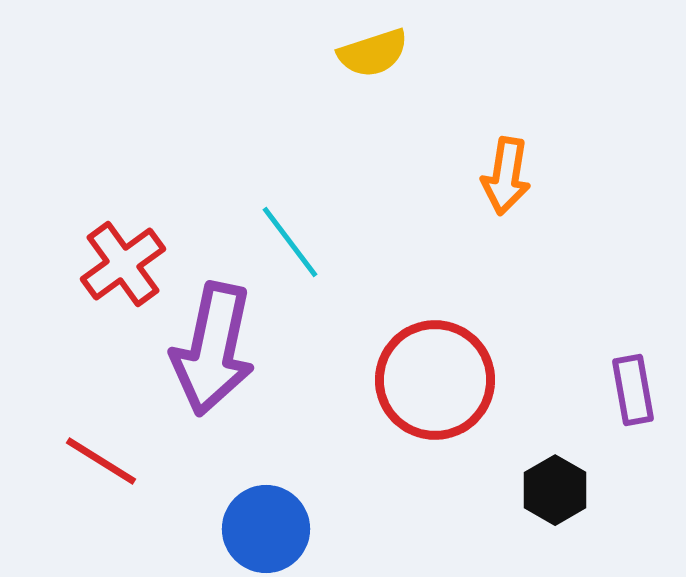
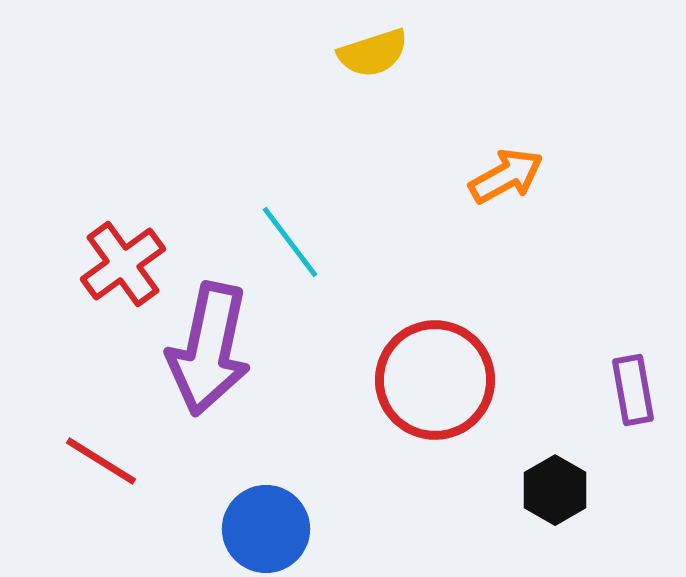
orange arrow: rotated 128 degrees counterclockwise
purple arrow: moved 4 px left
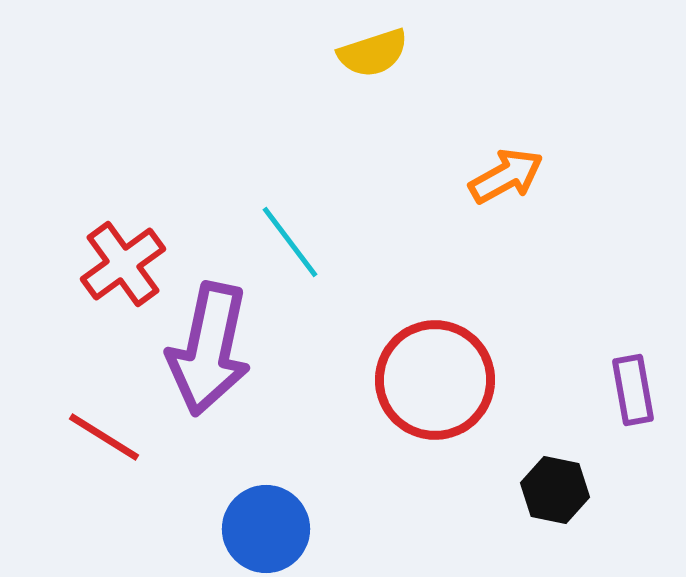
red line: moved 3 px right, 24 px up
black hexagon: rotated 18 degrees counterclockwise
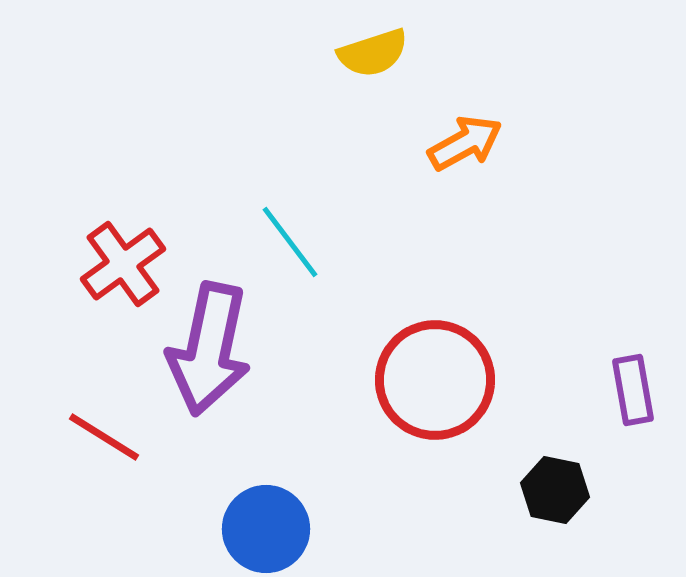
orange arrow: moved 41 px left, 33 px up
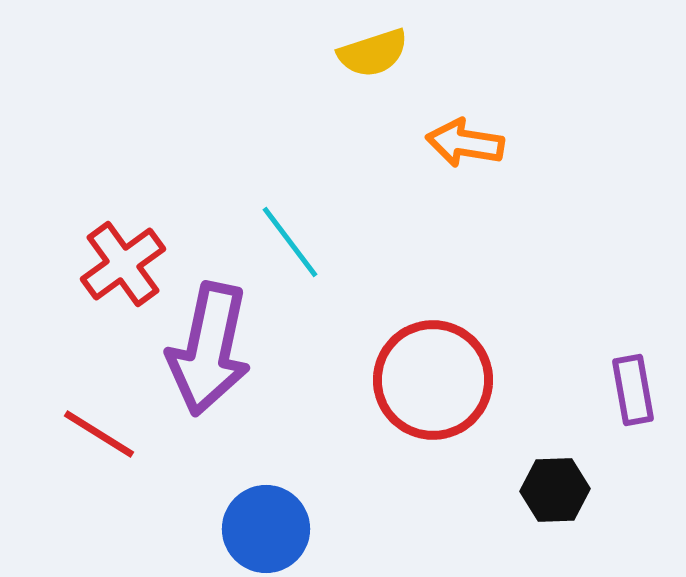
orange arrow: rotated 142 degrees counterclockwise
red circle: moved 2 px left
red line: moved 5 px left, 3 px up
black hexagon: rotated 14 degrees counterclockwise
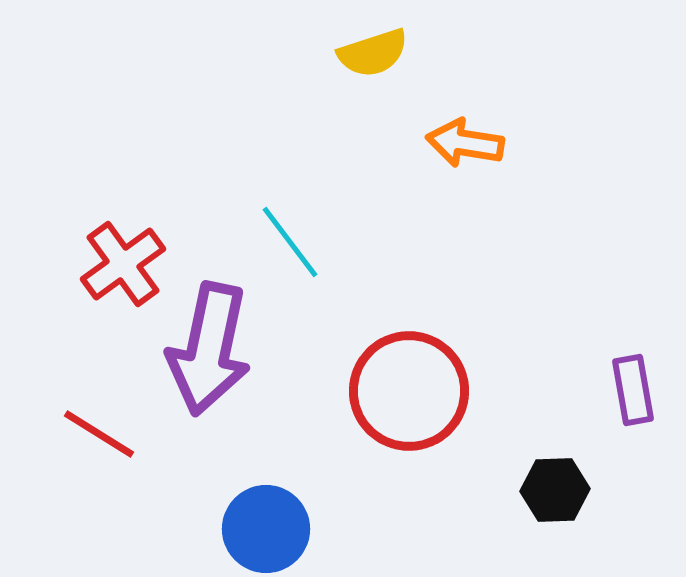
red circle: moved 24 px left, 11 px down
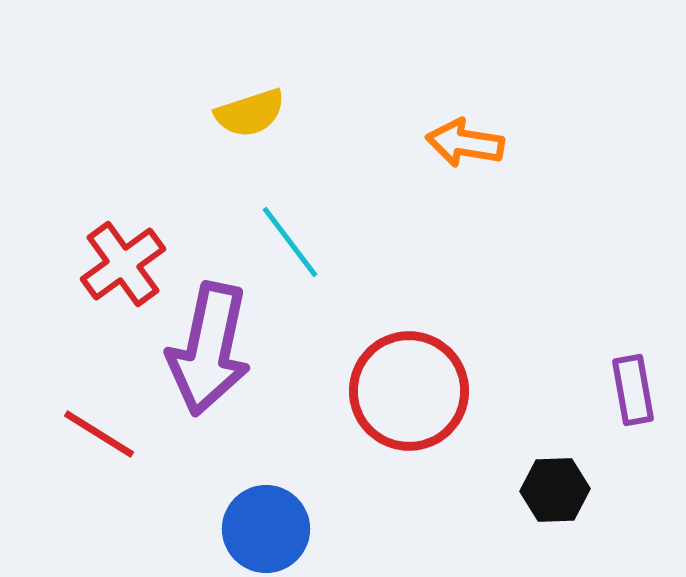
yellow semicircle: moved 123 px left, 60 px down
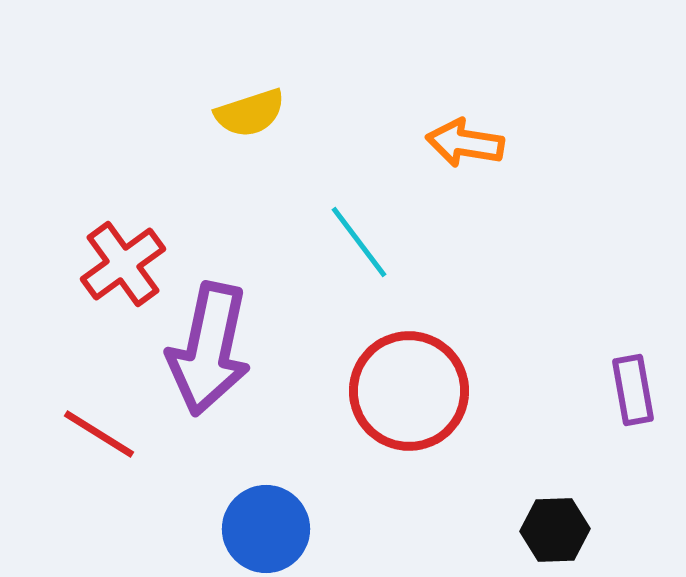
cyan line: moved 69 px right
black hexagon: moved 40 px down
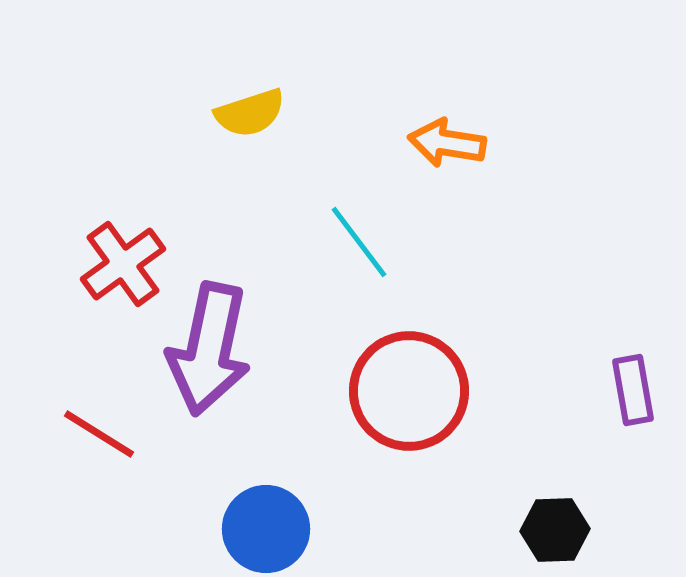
orange arrow: moved 18 px left
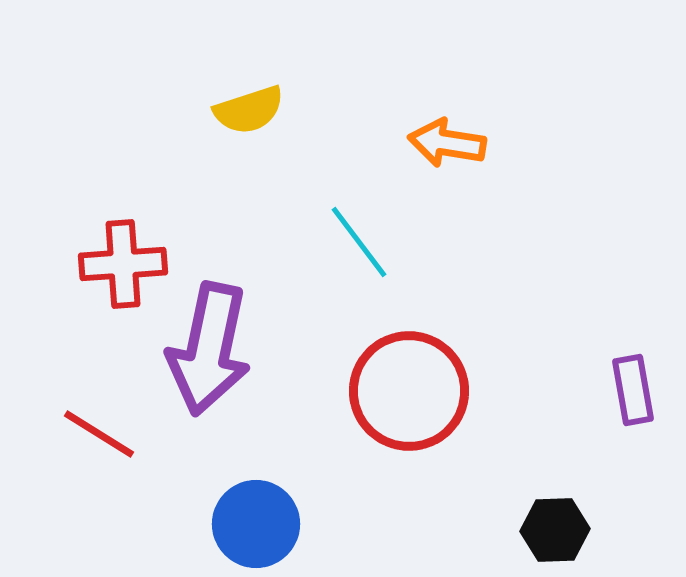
yellow semicircle: moved 1 px left, 3 px up
red cross: rotated 32 degrees clockwise
blue circle: moved 10 px left, 5 px up
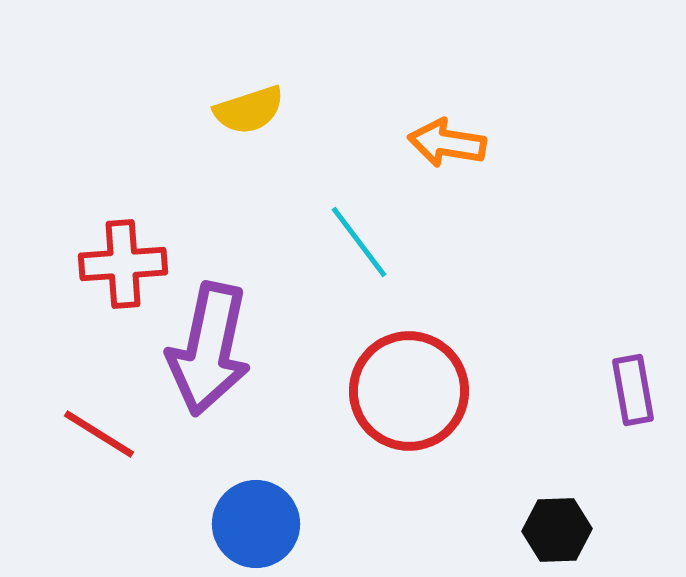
black hexagon: moved 2 px right
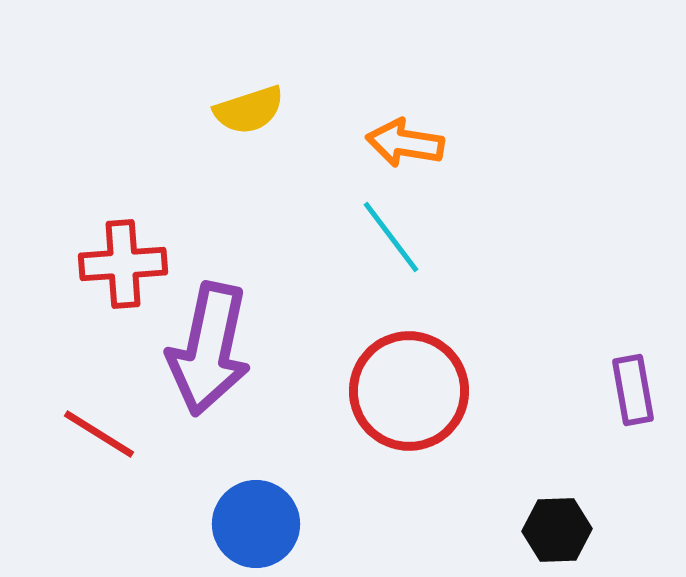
orange arrow: moved 42 px left
cyan line: moved 32 px right, 5 px up
